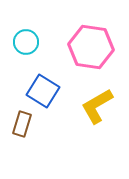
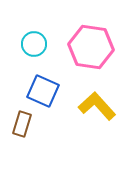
cyan circle: moved 8 px right, 2 px down
blue square: rotated 8 degrees counterclockwise
yellow L-shape: rotated 78 degrees clockwise
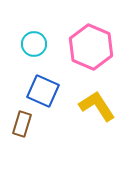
pink hexagon: rotated 15 degrees clockwise
yellow L-shape: rotated 9 degrees clockwise
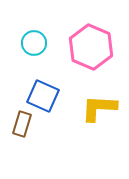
cyan circle: moved 1 px up
blue square: moved 5 px down
yellow L-shape: moved 2 px right, 2 px down; rotated 54 degrees counterclockwise
